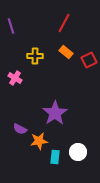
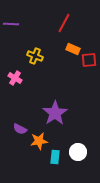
purple line: moved 2 px up; rotated 70 degrees counterclockwise
orange rectangle: moved 7 px right, 3 px up; rotated 16 degrees counterclockwise
yellow cross: rotated 21 degrees clockwise
red square: rotated 21 degrees clockwise
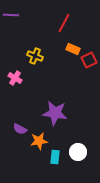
purple line: moved 9 px up
red square: rotated 21 degrees counterclockwise
purple star: rotated 30 degrees counterclockwise
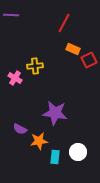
yellow cross: moved 10 px down; rotated 28 degrees counterclockwise
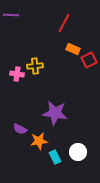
pink cross: moved 2 px right, 4 px up; rotated 24 degrees counterclockwise
cyan rectangle: rotated 32 degrees counterclockwise
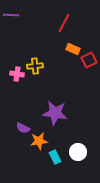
purple semicircle: moved 3 px right, 1 px up
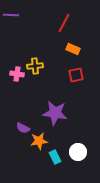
red square: moved 13 px left, 15 px down; rotated 14 degrees clockwise
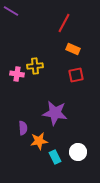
purple line: moved 4 px up; rotated 28 degrees clockwise
purple semicircle: rotated 120 degrees counterclockwise
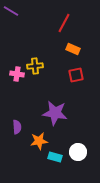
purple semicircle: moved 6 px left, 1 px up
cyan rectangle: rotated 48 degrees counterclockwise
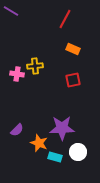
red line: moved 1 px right, 4 px up
red square: moved 3 px left, 5 px down
purple star: moved 7 px right, 15 px down; rotated 10 degrees counterclockwise
purple semicircle: moved 3 px down; rotated 48 degrees clockwise
orange star: moved 2 px down; rotated 30 degrees clockwise
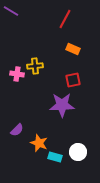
purple star: moved 23 px up
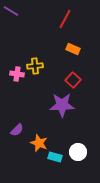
red square: rotated 35 degrees counterclockwise
